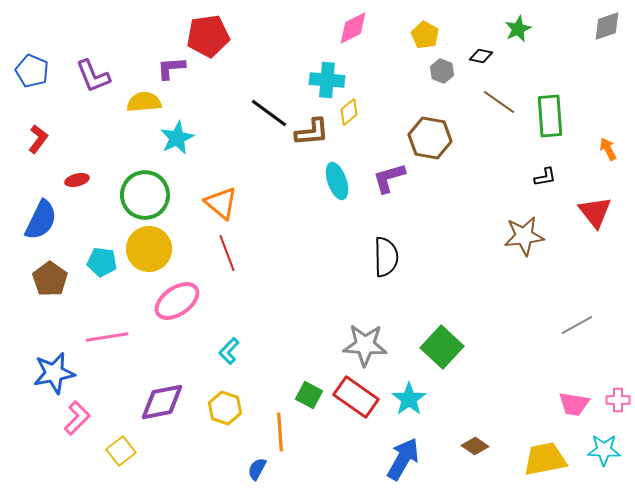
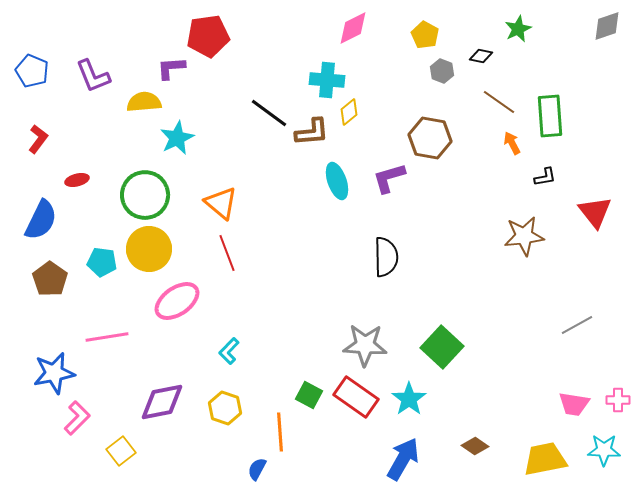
orange arrow at (608, 149): moved 96 px left, 6 px up
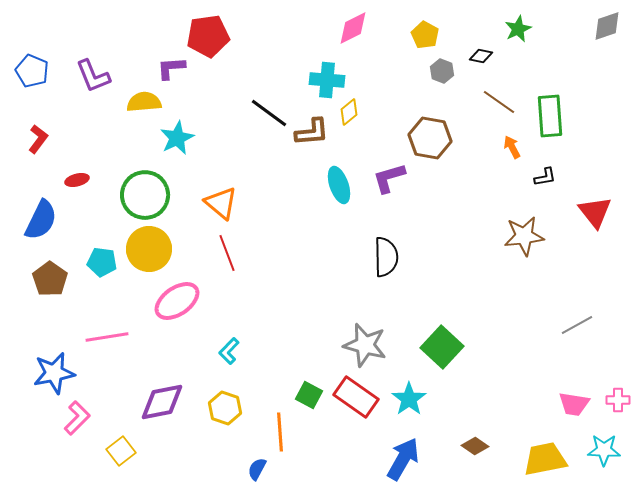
orange arrow at (512, 143): moved 4 px down
cyan ellipse at (337, 181): moved 2 px right, 4 px down
gray star at (365, 345): rotated 12 degrees clockwise
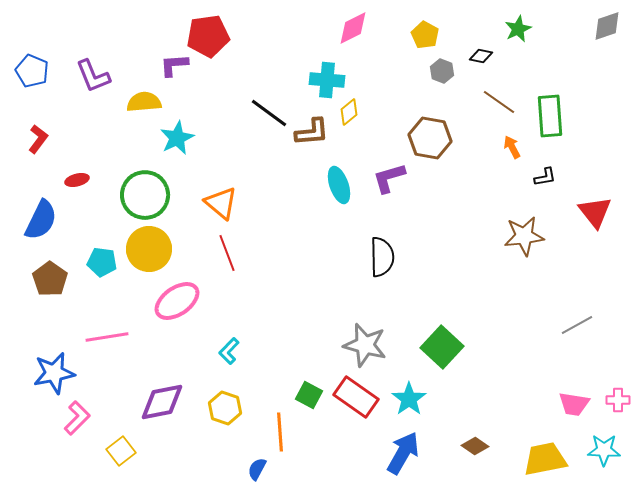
purple L-shape at (171, 68): moved 3 px right, 3 px up
black semicircle at (386, 257): moved 4 px left
blue arrow at (403, 459): moved 6 px up
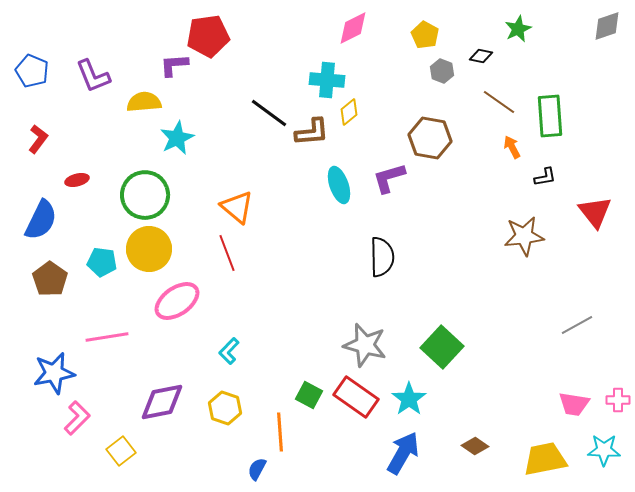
orange triangle at (221, 203): moved 16 px right, 4 px down
